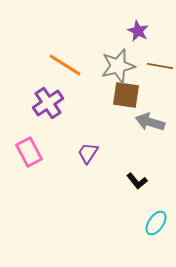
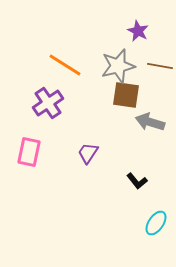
pink rectangle: rotated 40 degrees clockwise
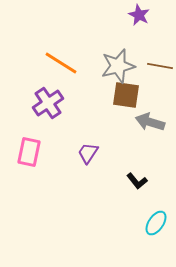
purple star: moved 1 px right, 16 px up
orange line: moved 4 px left, 2 px up
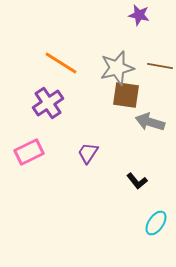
purple star: rotated 15 degrees counterclockwise
gray star: moved 1 px left, 2 px down
pink rectangle: rotated 52 degrees clockwise
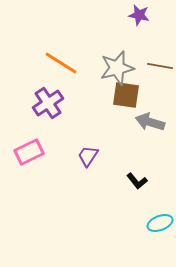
purple trapezoid: moved 3 px down
cyan ellipse: moved 4 px right; rotated 35 degrees clockwise
